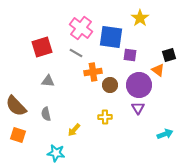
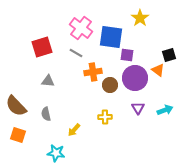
purple square: moved 3 px left
purple circle: moved 4 px left, 7 px up
cyan arrow: moved 24 px up
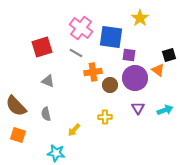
purple square: moved 2 px right
gray triangle: rotated 16 degrees clockwise
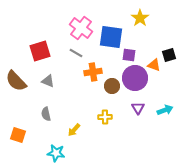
red square: moved 2 px left, 4 px down
orange triangle: moved 4 px left, 5 px up; rotated 16 degrees counterclockwise
brown circle: moved 2 px right, 1 px down
brown semicircle: moved 25 px up
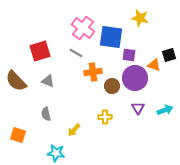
yellow star: rotated 24 degrees counterclockwise
pink cross: moved 2 px right
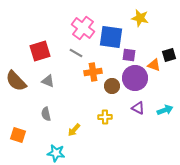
purple triangle: rotated 32 degrees counterclockwise
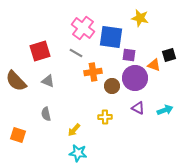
cyan star: moved 22 px right
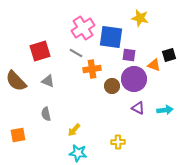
pink cross: rotated 20 degrees clockwise
orange cross: moved 1 px left, 3 px up
purple circle: moved 1 px left, 1 px down
cyan arrow: rotated 14 degrees clockwise
yellow cross: moved 13 px right, 25 px down
orange square: rotated 28 degrees counterclockwise
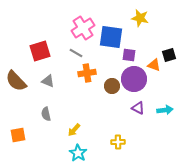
orange cross: moved 5 px left, 4 px down
cyan star: rotated 24 degrees clockwise
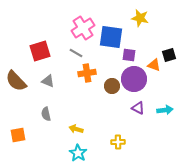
yellow arrow: moved 2 px right, 1 px up; rotated 64 degrees clockwise
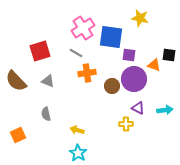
black square: rotated 24 degrees clockwise
yellow arrow: moved 1 px right, 1 px down
orange square: rotated 14 degrees counterclockwise
yellow cross: moved 8 px right, 18 px up
